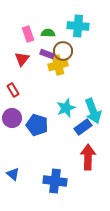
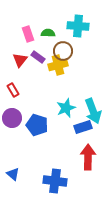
purple rectangle: moved 9 px left, 3 px down; rotated 16 degrees clockwise
red triangle: moved 2 px left, 1 px down
blue rectangle: rotated 18 degrees clockwise
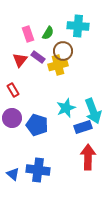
green semicircle: rotated 120 degrees clockwise
blue cross: moved 17 px left, 11 px up
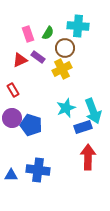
brown circle: moved 2 px right, 3 px up
red triangle: rotated 28 degrees clockwise
yellow cross: moved 4 px right, 4 px down; rotated 12 degrees counterclockwise
blue pentagon: moved 6 px left
blue triangle: moved 2 px left, 1 px down; rotated 40 degrees counterclockwise
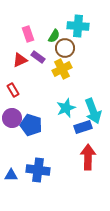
green semicircle: moved 6 px right, 3 px down
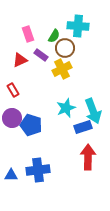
purple rectangle: moved 3 px right, 2 px up
blue cross: rotated 15 degrees counterclockwise
